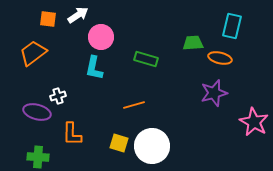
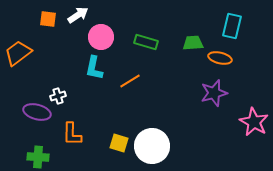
orange trapezoid: moved 15 px left
green rectangle: moved 17 px up
orange line: moved 4 px left, 24 px up; rotated 15 degrees counterclockwise
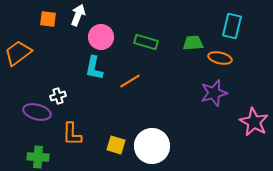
white arrow: rotated 35 degrees counterclockwise
yellow square: moved 3 px left, 2 px down
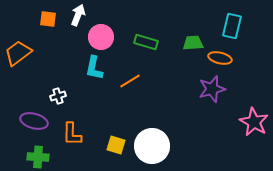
purple star: moved 2 px left, 4 px up
purple ellipse: moved 3 px left, 9 px down
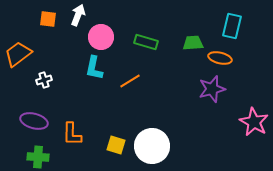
orange trapezoid: moved 1 px down
white cross: moved 14 px left, 16 px up
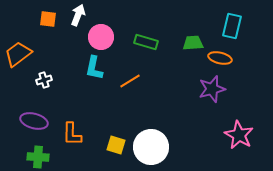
pink star: moved 15 px left, 13 px down
white circle: moved 1 px left, 1 px down
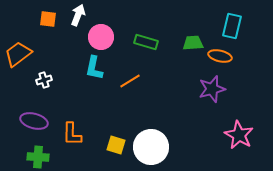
orange ellipse: moved 2 px up
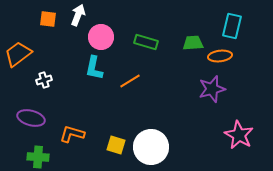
orange ellipse: rotated 20 degrees counterclockwise
purple ellipse: moved 3 px left, 3 px up
orange L-shape: rotated 105 degrees clockwise
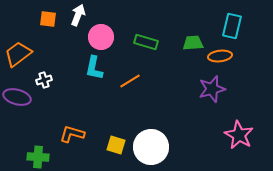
purple ellipse: moved 14 px left, 21 px up
